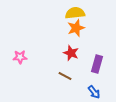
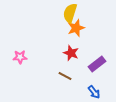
yellow semicircle: moved 5 px left; rotated 66 degrees counterclockwise
purple rectangle: rotated 36 degrees clockwise
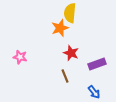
yellow semicircle: rotated 12 degrees counterclockwise
orange star: moved 16 px left
pink star: rotated 16 degrees clockwise
purple rectangle: rotated 18 degrees clockwise
brown line: rotated 40 degrees clockwise
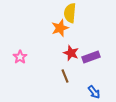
pink star: rotated 24 degrees clockwise
purple rectangle: moved 6 px left, 7 px up
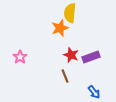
red star: moved 2 px down
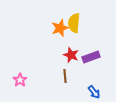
yellow semicircle: moved 4 px right, 10 px down
pink star: moved 23 px down
brown line: rotated 16 degrees clockwise
